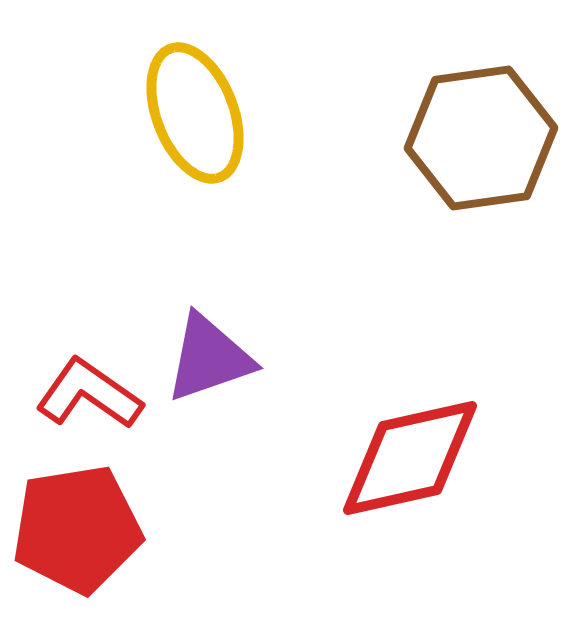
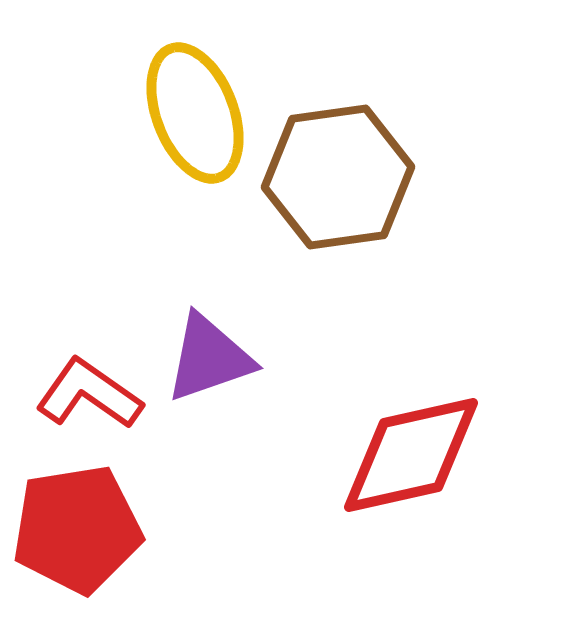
brown hexagon: moved 143 px left, 39 px down
red diamond: moved 1 px right, 3 px up
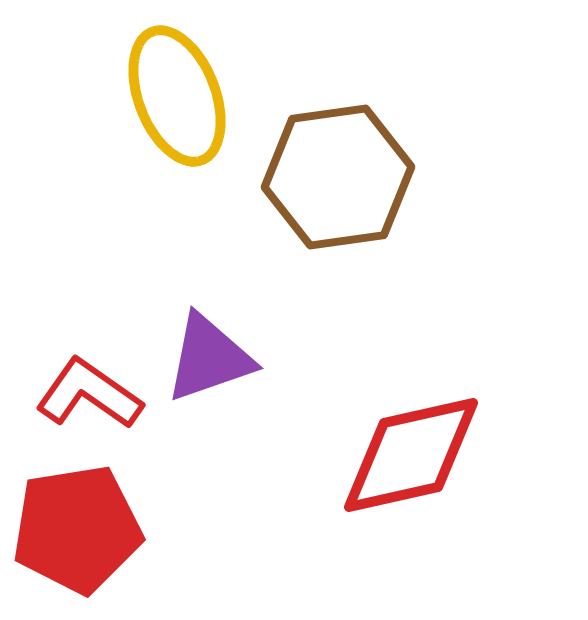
yellow ellipse: moved 18 px left, 17 px up
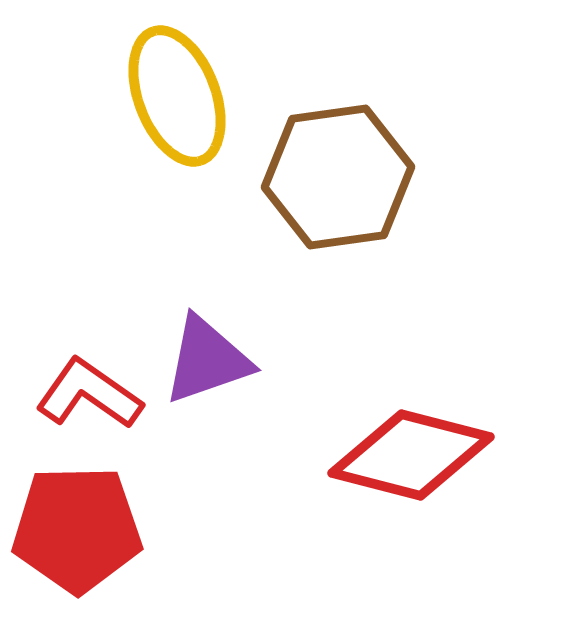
purple triangle: moved 2 px left, 2 px down
red diamond: rotated 27 degrees clockwise
red pentagon: rotated 8 degrees clockwise
